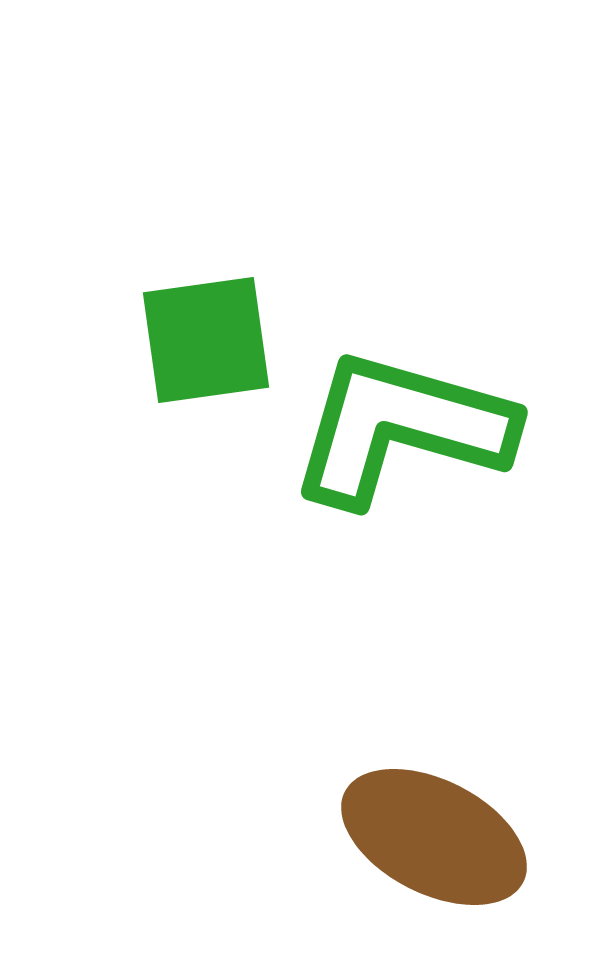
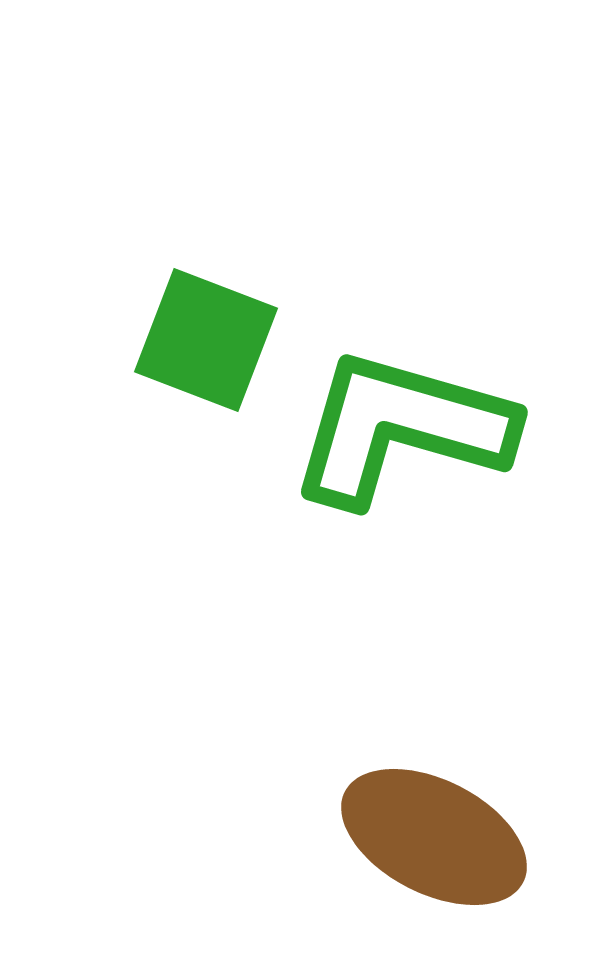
green square: rotated 29 degrees clockwise
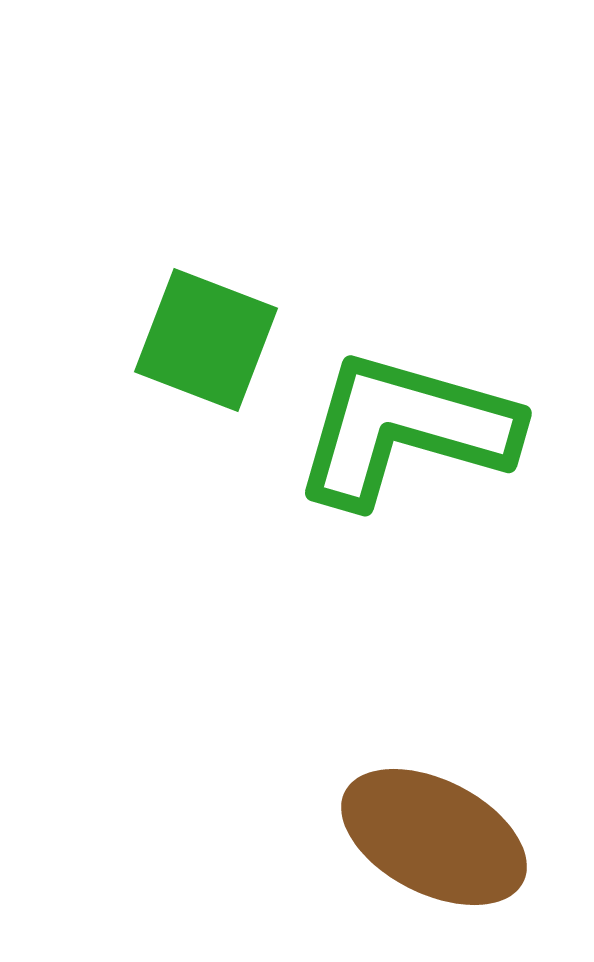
green L-shape: moved 4 px right, 1 px down
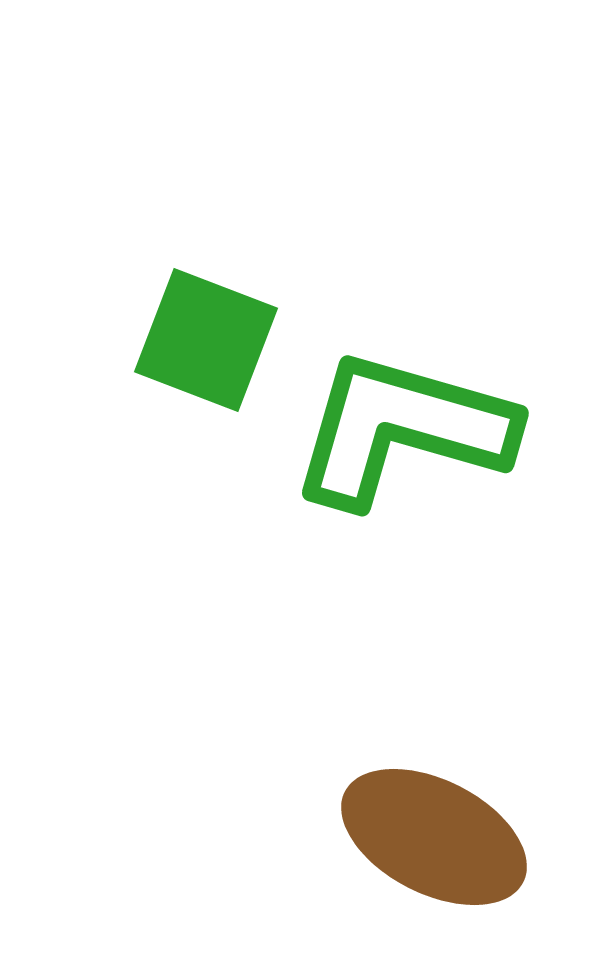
green L-shape: moved 3 px left
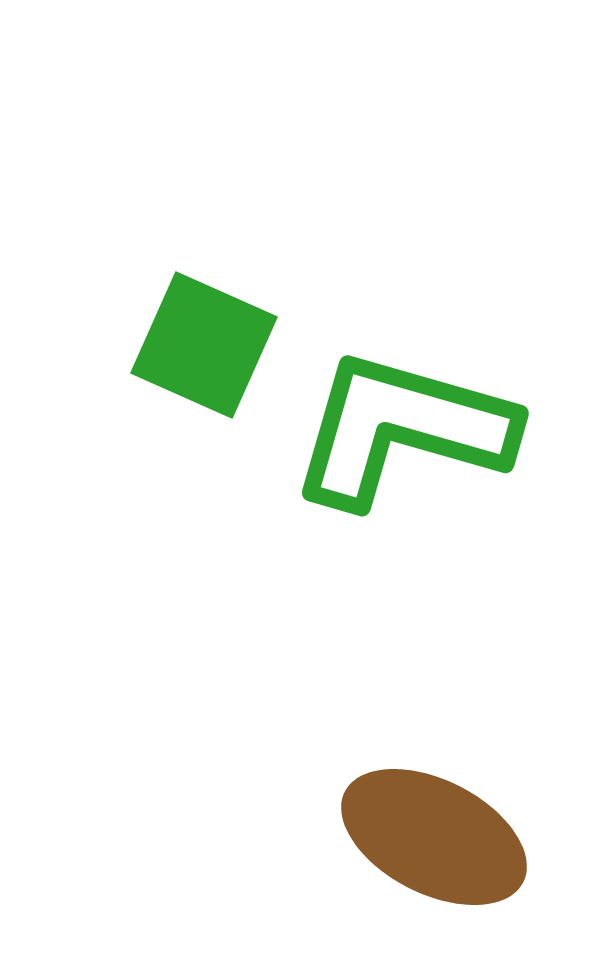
green square: moved 2 px left, 5 px down; rotated 3 degrees clockwise
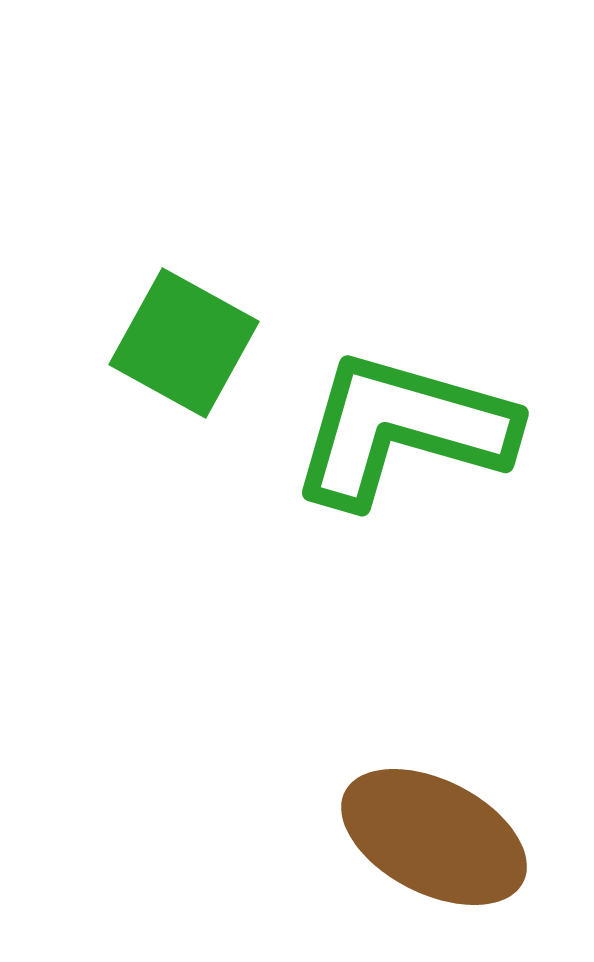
green square: moved 20 px left, 2 px up; rotated 5 degrees clockwise
